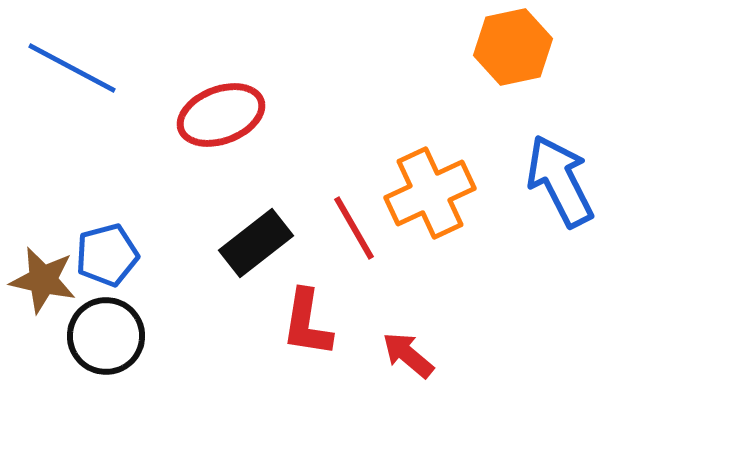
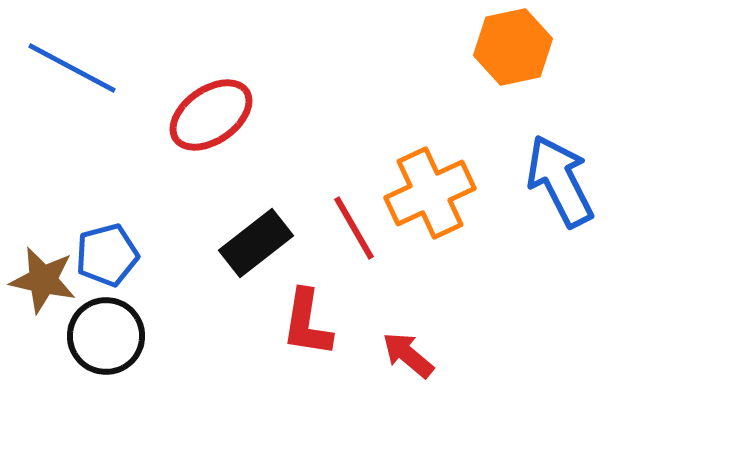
red ellipse: moved 10 px left; rotated 14 degrees counterclockwise
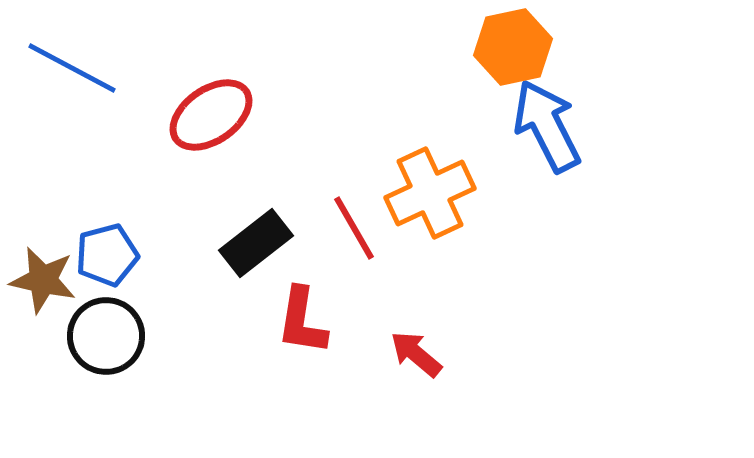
blue arrow: moved 13 px left, 55 px up
red L-shape: moved 5 px left, 2 px up
red arrow: moved 8 px right, 1 px up
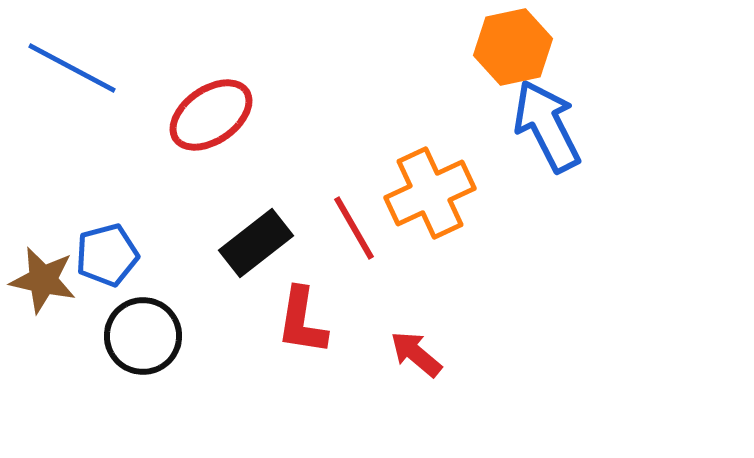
black circle: moved 37 px right
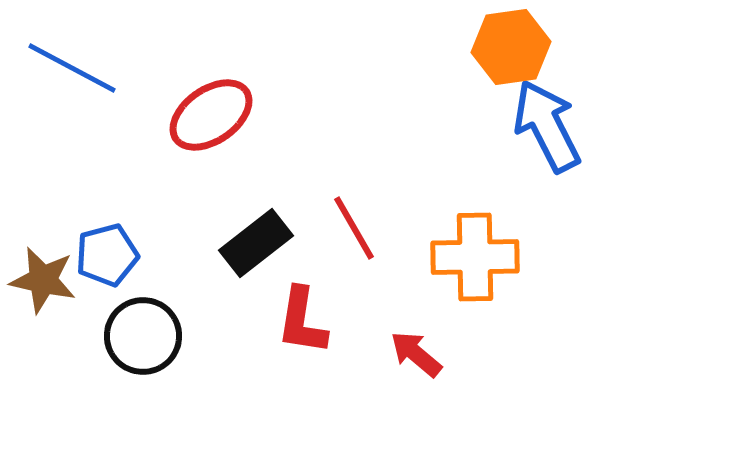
orange hexagon: moved 2 px left; rotated 4 degrees clockwise
orange cross: moved 45 px right, 64 px down; rotated 24 degrees clockwise
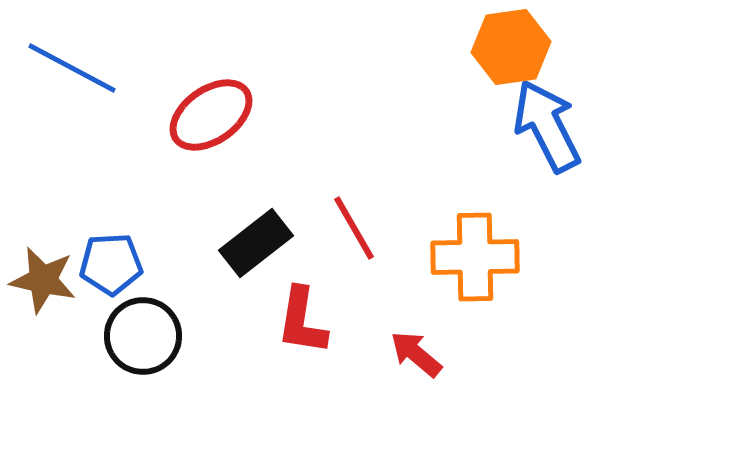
blue pentagon: moved 4 px right, 9 px down; rotated 12 degrees clockwise
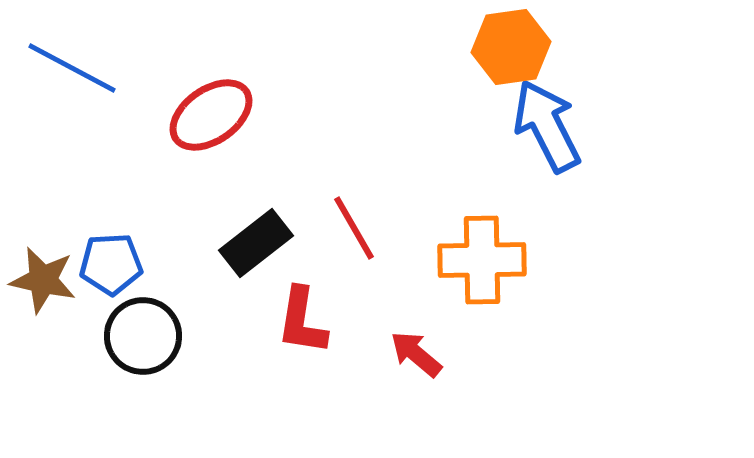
orange cross: moved 7 px right, 3 px down
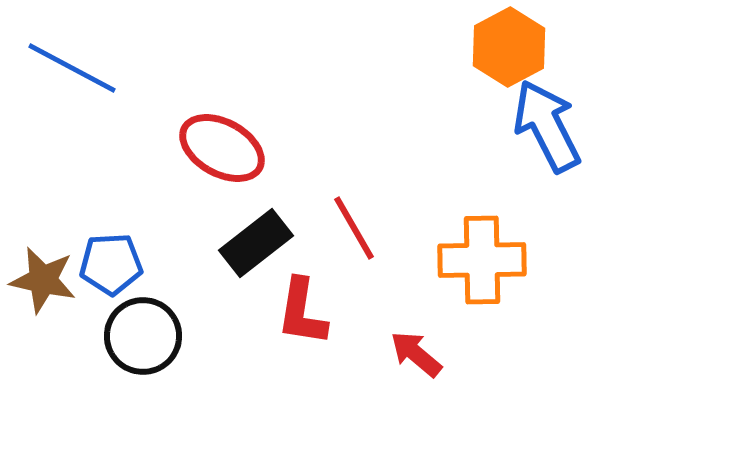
orange hexagon: moved 2 px left; rotated 20 degrees counterclockwise
red ellipse: moved 11 px right, 33 px down; rotated 64 degrees clockwise
red L-shape: moved 9 px up
